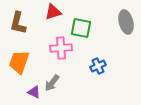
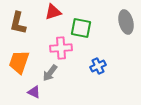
gray arrow: moved 2 px left, 10 px up
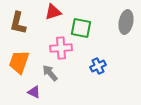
gray ellipse: rotated 25 degrees clockwise
gray arrow: rotated 102 degrees clockwise
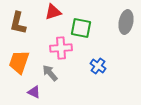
blue cross: rotated 28 degrees counterclockwise
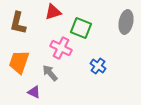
green square: rotated 10 degrees clockwise
pink cross: rotated 30 degrees clockwise
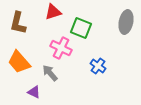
orange trapezoid: rotated 60 degrees counterclockwise
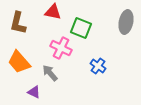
red triangle: rotated 30 degrees clockwise
